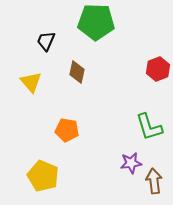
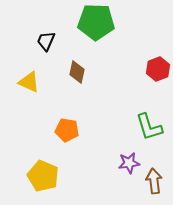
yellow triangle: moved 2 px left; rotated 25 degrees counterclockwise
purple star: moved 2 px left
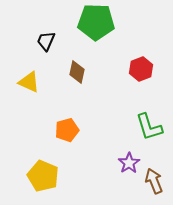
red hexagon: moved 17 px left
orange pentagon: rotated 25 degrees counterclockwise
purple star: rotated 25 degrees counterclockwise
brown arrow: rotated 15 degrees counterclockwise
